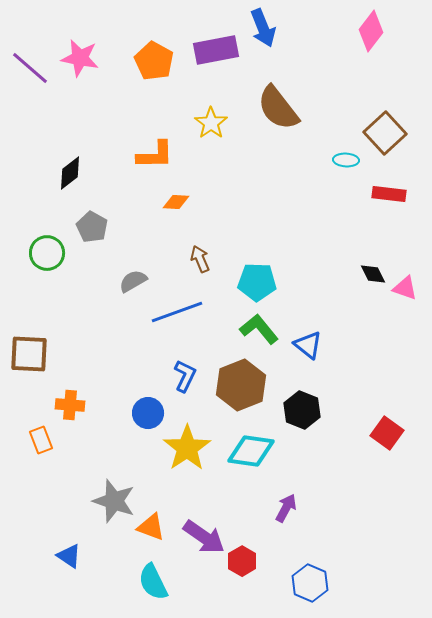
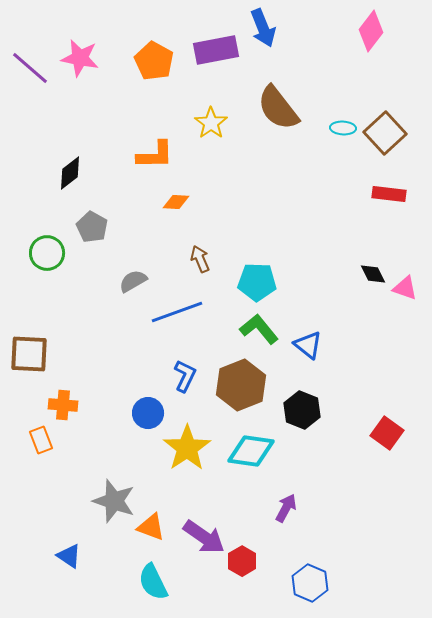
cyan ellipse at (346, 160): moved 3 px left, 32 px up
orange cross at (70, 405): moved 7 px left
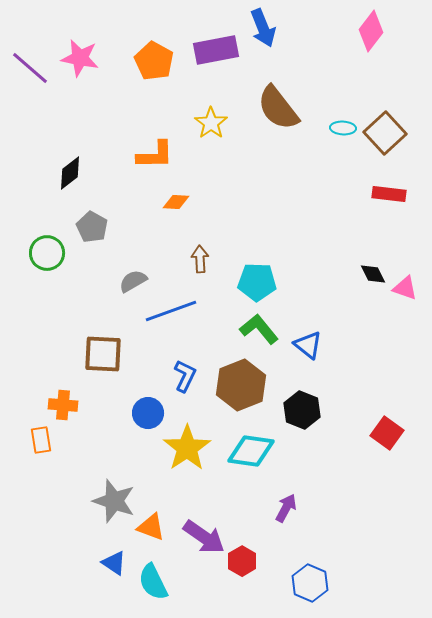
brown arrow at (200, 259): rotated 20 degrees clockwise
blue line at (177, 312): moved 6 px left, 1 px up
brown square at (29, 354): moved 74 px right
orange rectangle at (41, 440): rotated 12 degrees clockwise
blue triangle at (69, 556): moved 45 px right, 7 px down
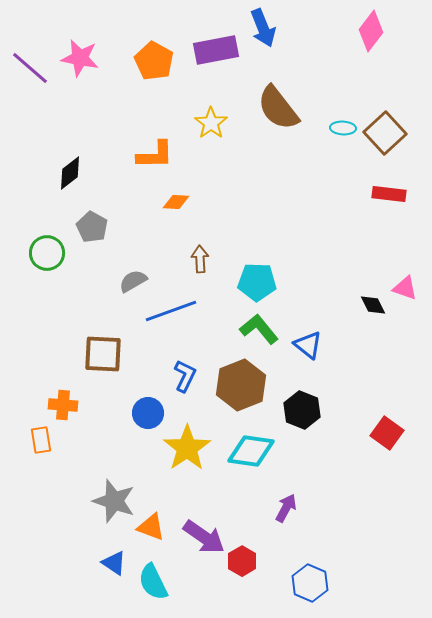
black diamond at (373, 274): moved 31 px down
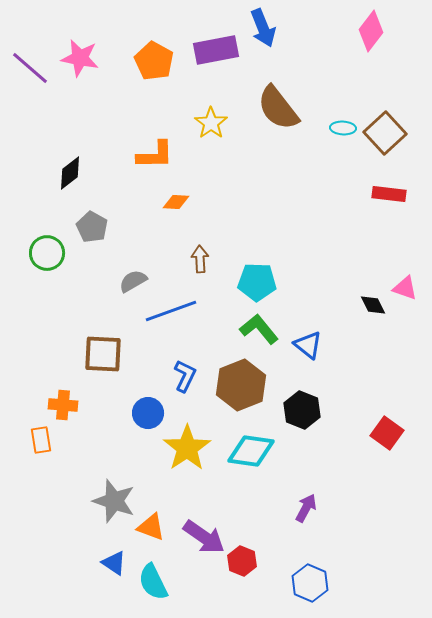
purple arrow at (286, 508): moved 20 px right
red hexagon at (242, 561): rotated 8 degrees counterclockwise
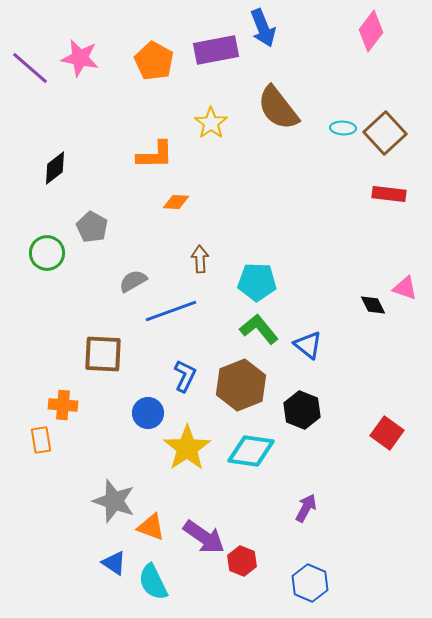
black diamond at (70, 173): moved 15 px left, 5 px up
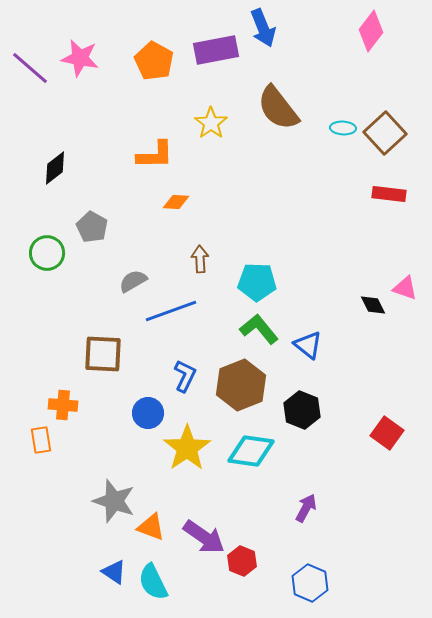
blue triangle at (114, 563): moved 9 px down
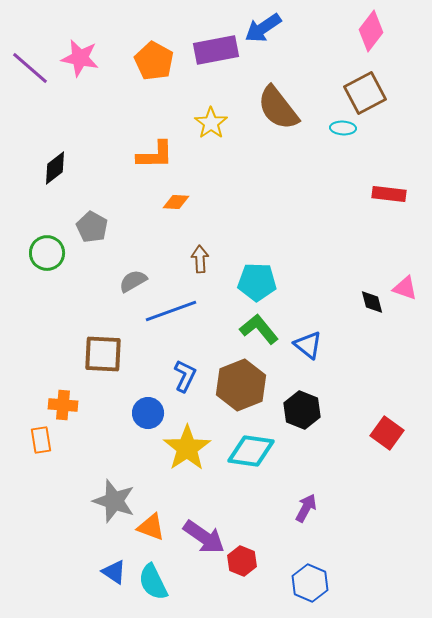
blue arrow at (263, 28): rotated 78 degrees clockwise
brown square at (385, 133): moved 20 px left, 40 px up; rotated 15 degrees clockwise
black diamond at (373, 305): moved 1 px left, 3 px up; rotated 12 degrees clockwise
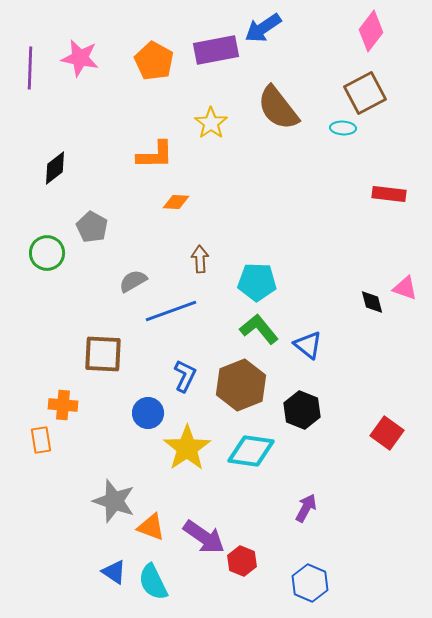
purple line at (30, 68): rotated 51 degrees clockwise
